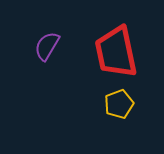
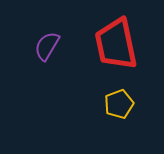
red trapezoid: moved 8 px up
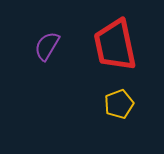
red trapezoid: moved 1 px left, 1 px down
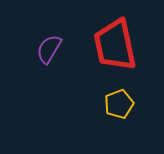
purple semicircle: moved 2 px right, 3 px down
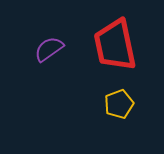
purple semicircle: rotated 24 degrees clockwise
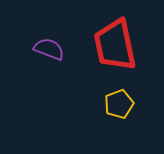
purple semicircle: rotated 56 degrees clockwise
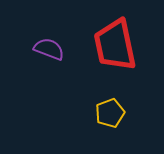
yellow pentagon: moved 9 px left, 9 px down
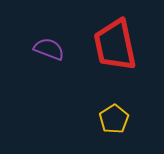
yellow pentagon: moved 4 px right, 6 px down; rotated 12 degrees counterclockwise
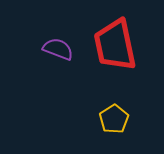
purple semicircle: moved 9 px right
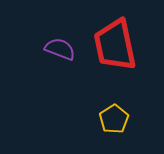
purple semicircle: moved 2 px right
